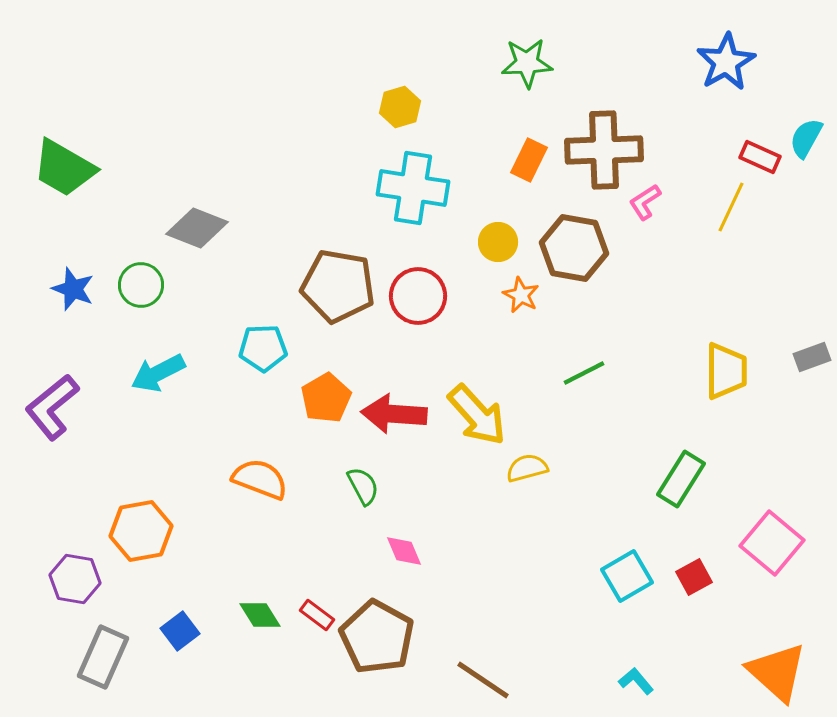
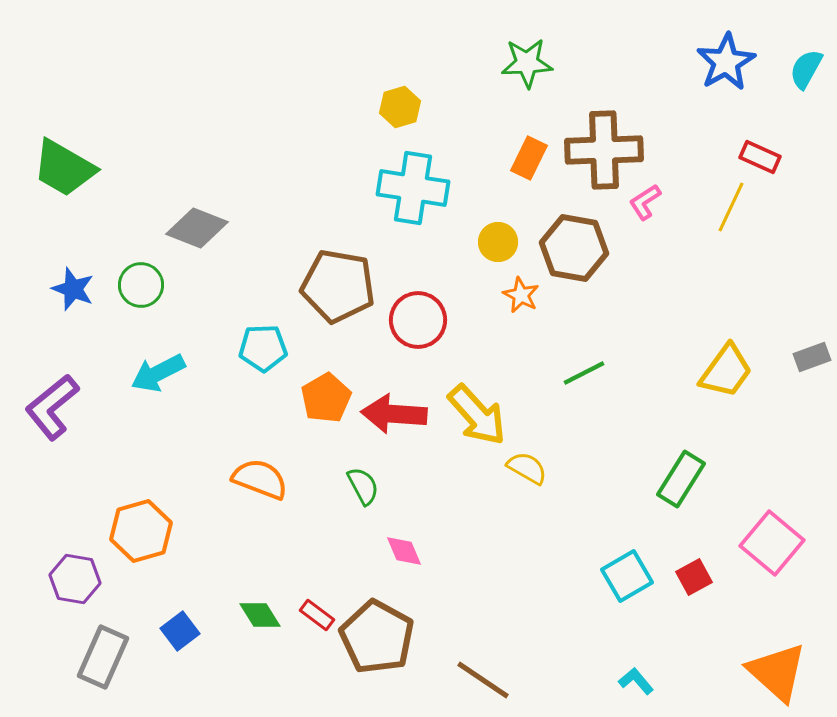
cyan semicircle at (806, 138): moved 69 px up
orange rectangle at (529, 160): moved 2 px up
red circle at (418, 296): moved 24 px down
yellow trapezoid at (726, 371): rotated 36 degrees clockwise
yellow semicircle at (527, 468): rotated 45 degrees clockwise
orange hexagon at (141, 531): rotated 6 degrees counterclockwise
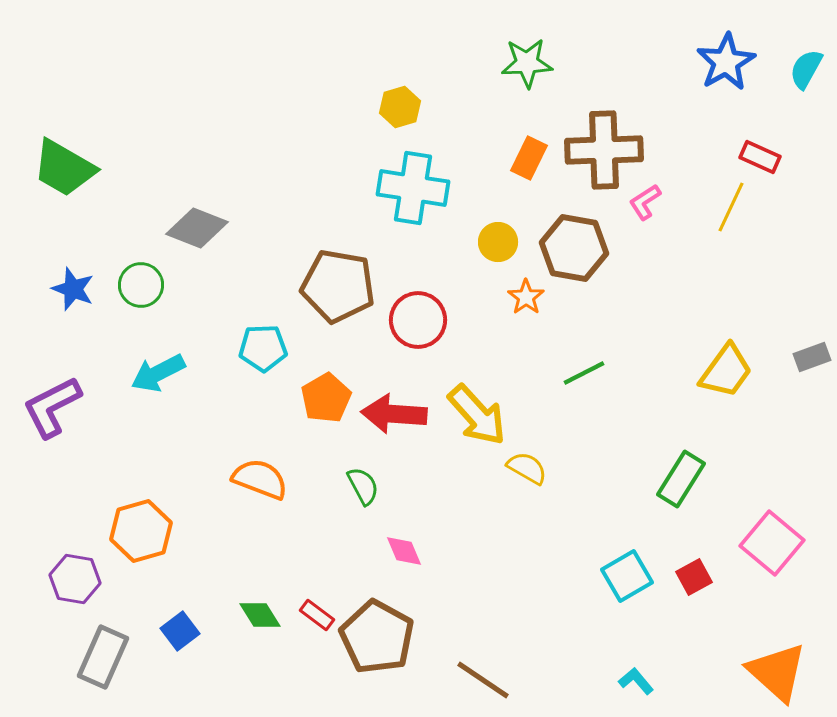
orange star at (521, 295): moved 5 px right, 2 px down; rotated 9 degrees clockwise
purple L-shape at (52, 407): rotated 12 degrees clockwise
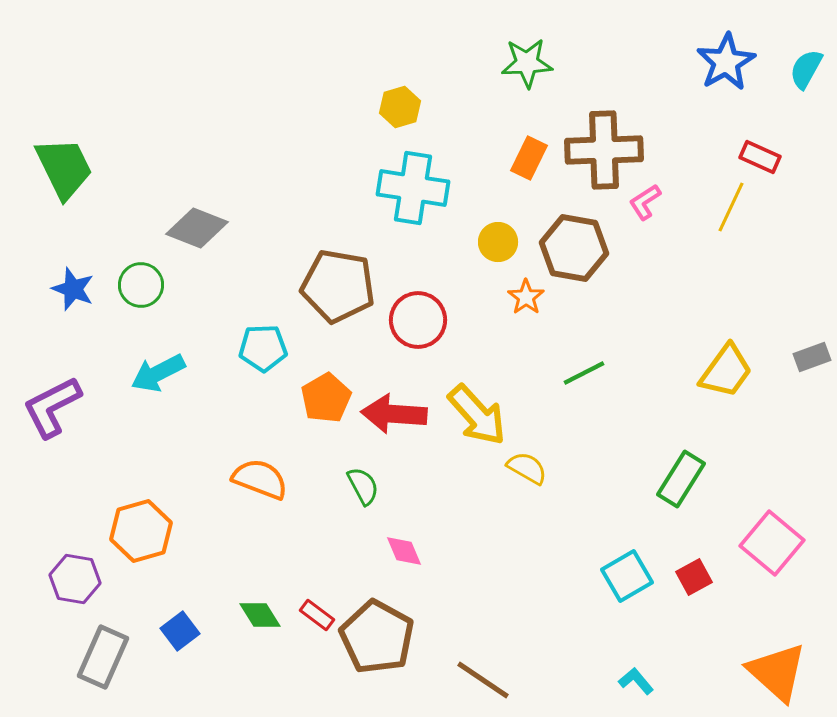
green trapezoid at (64, 168): rotated 146 degrees counterclockwise
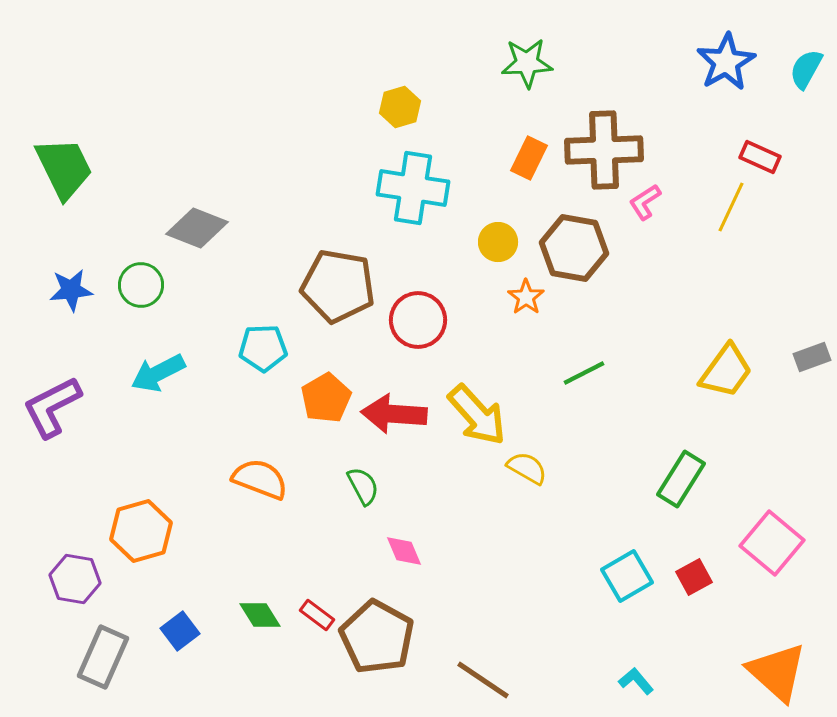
blue star at (73, 289): moved 2 px left, 1 px down; rotated 27 degrees counterclockwise
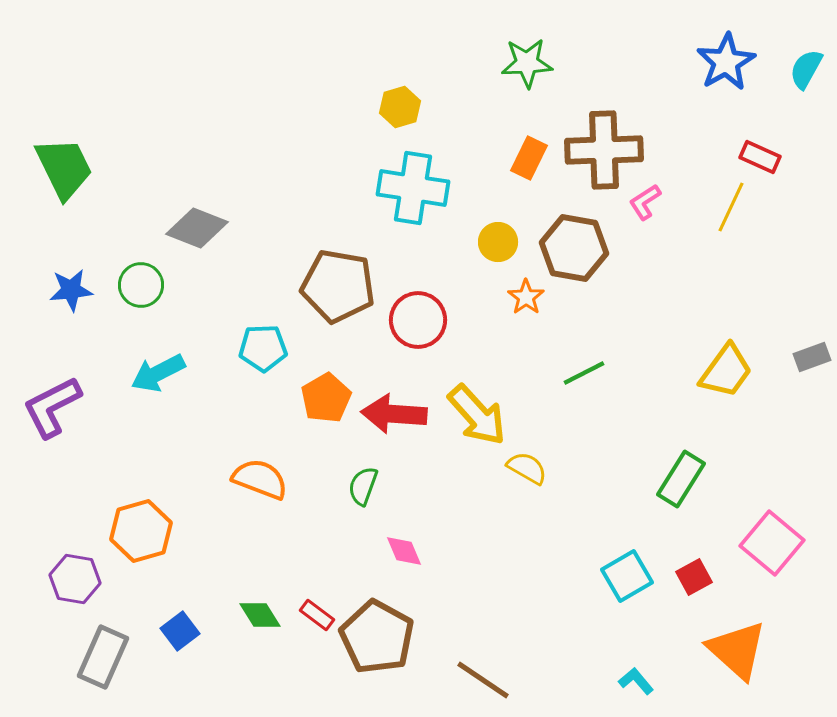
green semicircle at (363, 486): rotated 132 degrees counterclockwise
orange triangle at (777, 672): moved 40 px left, 22 px up
